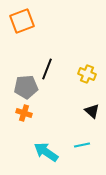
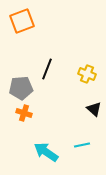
gray pentagon: moved 5 px left, 1 px down
black triangle: moved 2 px right, 2 px up
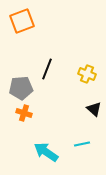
cyan line: moved 1 px up
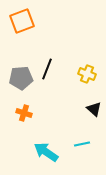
gray pentagon: moved 10 px up
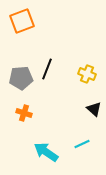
cyan line: rotated 14 degrees counterclockwise
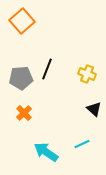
orange square: rotated 20 degrees counterclockwise
orange cross: rotated 28 degrees clockwise
